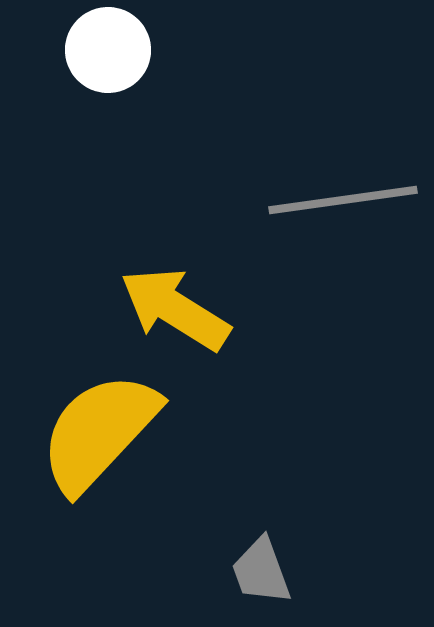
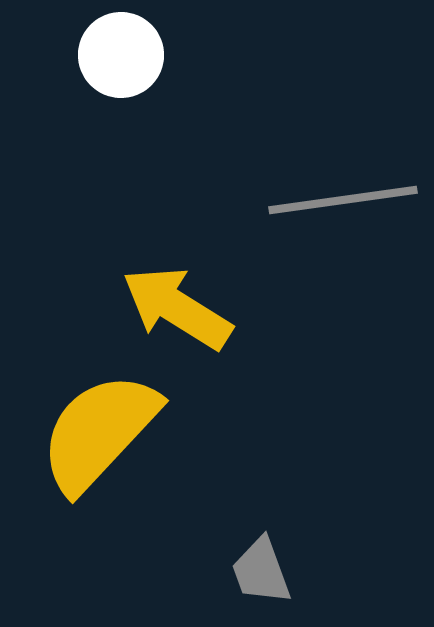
white circle: moved 13 px right, 5 px down
yellow arrow: moved 2 px right, 1 px up
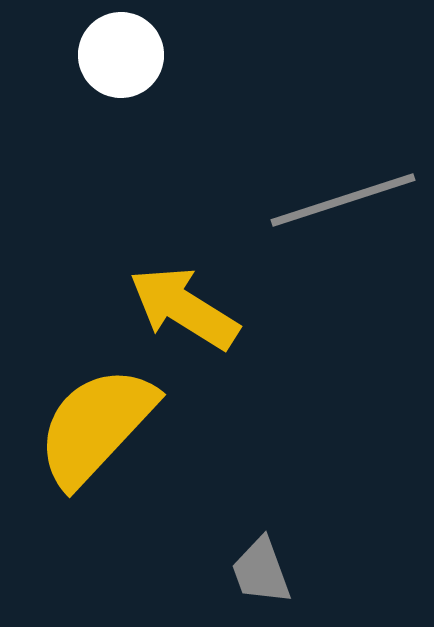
gray line: rotated 10 degrees counterclockwise
yellow arrow: moved 7 px right
yellow semicircle: moved 3 px left, 6 px up
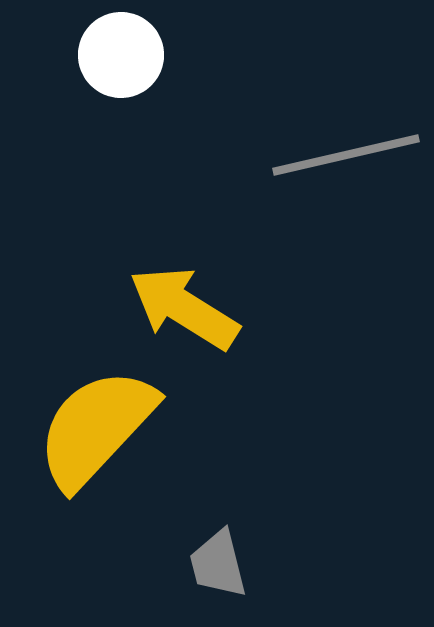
gray line: moved 3 px right, 45 px up; rotated 5 degrees clockwise
yellow semicircle: moved 2 px down
gray trapezoid: moved 43 px left, 7 px up; rotated 6 degrees clockwise
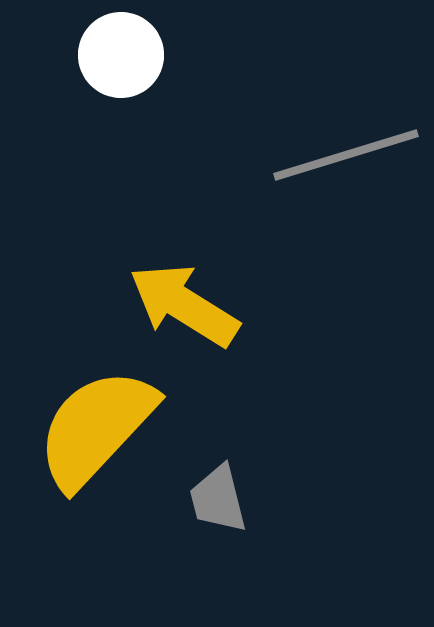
gray line: rotated 4 degrees counterclockwise
yellow arrow: moved 3 px up
gray trapezoid: moved 65 px up
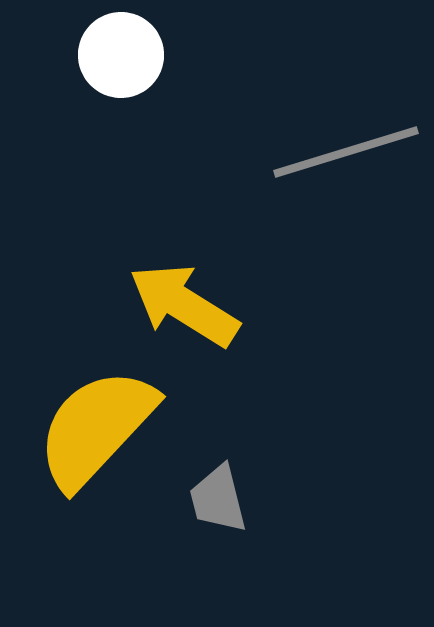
gray line: moved 3 px up
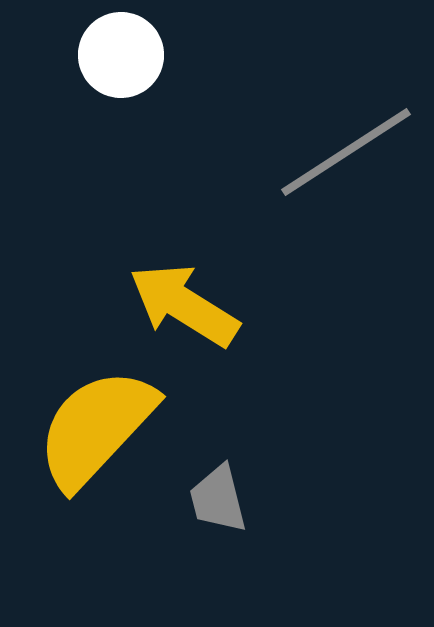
gray line: rotated 16 degrees counterclockwise
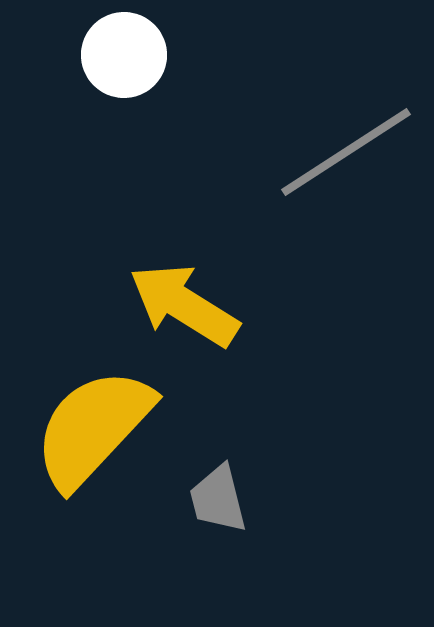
white circle: moved 3 px right
yellow semicircle: moved 3 px left
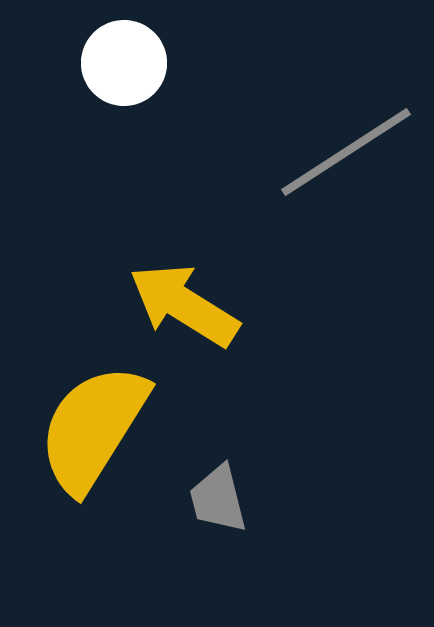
white circle: moved 8 px down
yellow semicircle: rotated 11 degrees counterclockwise
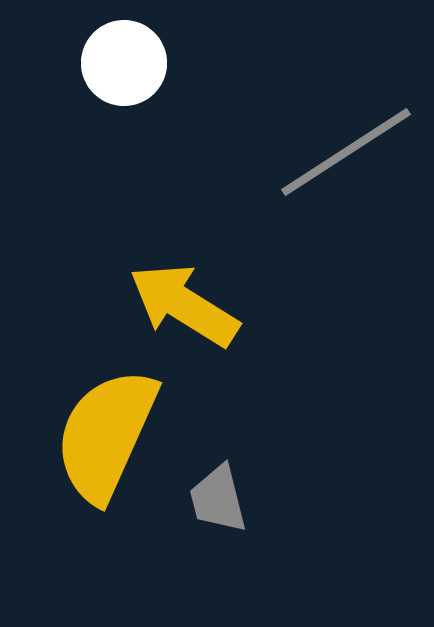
yellow semicircle: moved 13 px right, 7 px down; rotated 8 degrees counterclockwise
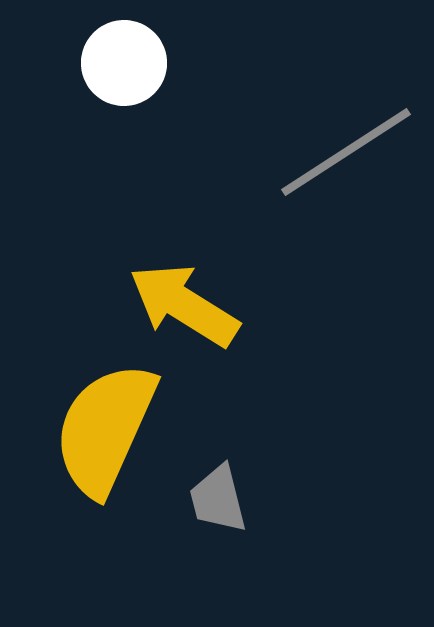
yellow semicircle: moved 1 px left, 6 px up
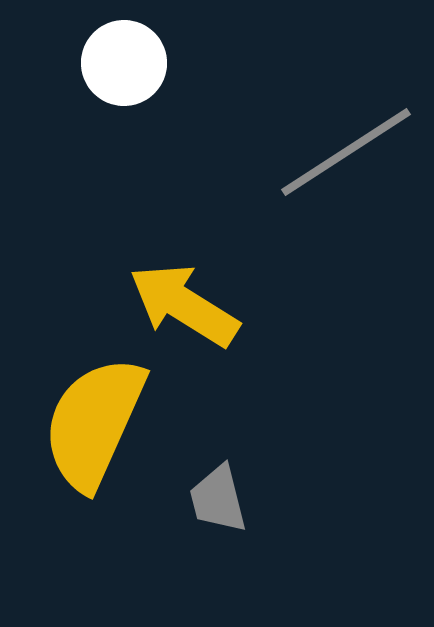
yellow semicircle: moved 11 px left, 6 px up
